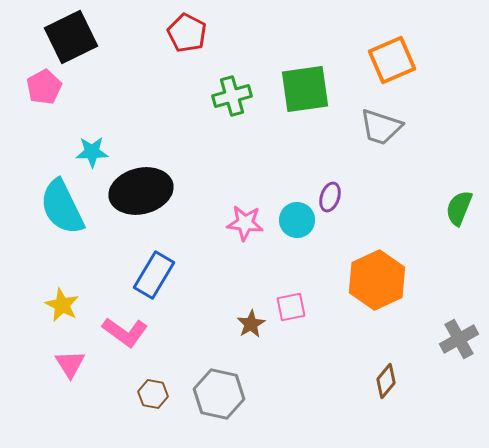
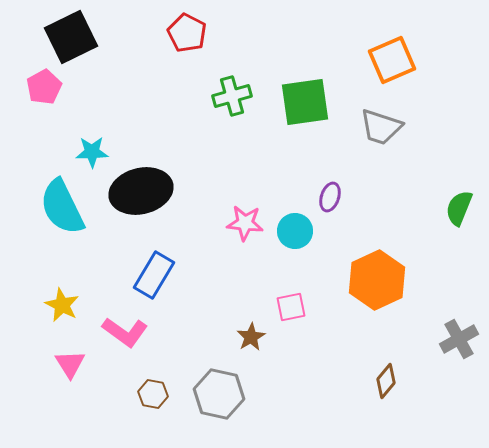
green square: moved 13 px down
cyan circle: moved 2 px left, 11 px down
brown star: moved 13 px down
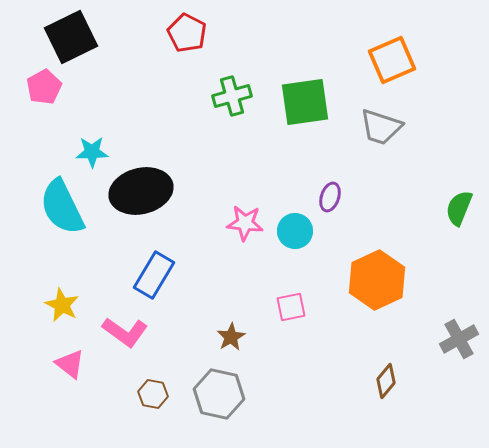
brown star: moved 20 px left
pink triangle: rotated 20 degrees counterclockwise
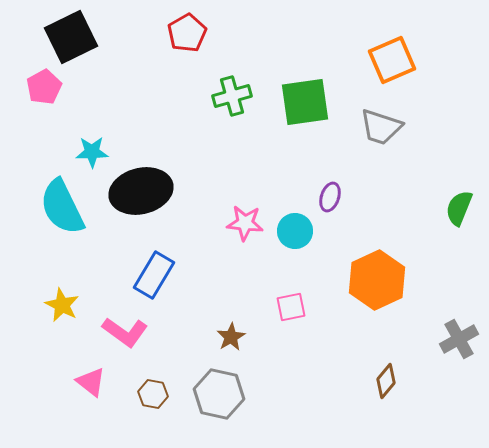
red pentagon: rotated 15 degrees clockwise
pink triangle: moved 21 px right, 18 px down
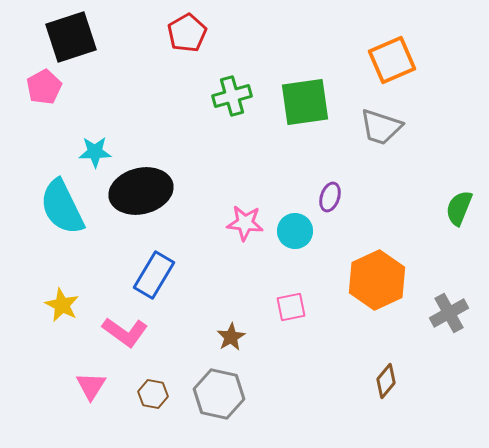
black square: rotated 8 degrees clockwise
cyan star: moved 3 px right
gray cross: moved 10 px left, 26 px up
pink triangle: moved 4 px down; rotated 24 degrees clockwise
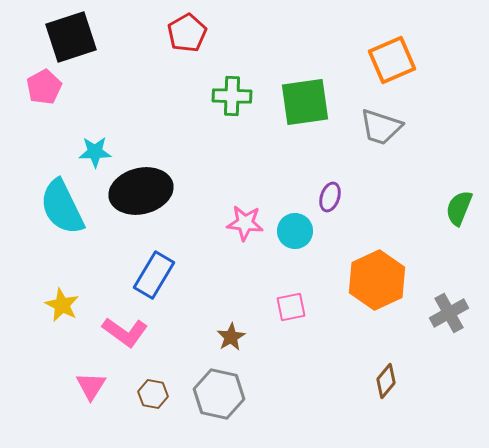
green cross: rotated 18 degrees clockwise
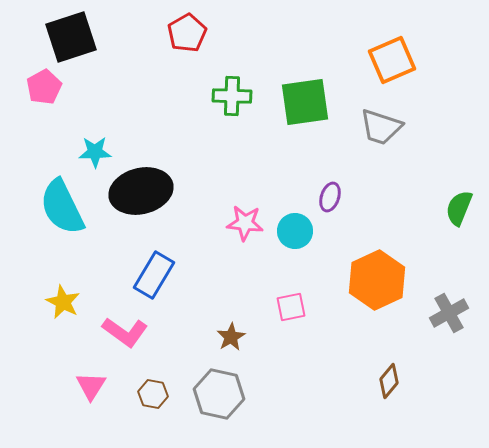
yellow star: moved 1 px right, 3 px up
brown diamond: moved 3 px right
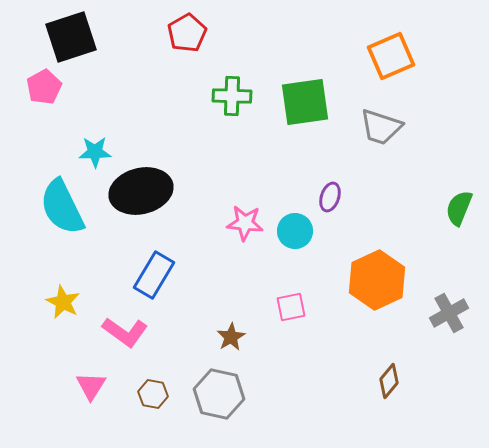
orange square: moved 1 px left, 4 px up
